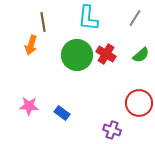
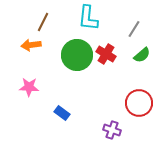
gray line: moved 1 px left, 11 px down
brown line: rotated 36 degrees clockwise
orange arrow: rotated 66 degrees clockwise
green semicircle: moved 1 px right
pink star: moved 19 px up
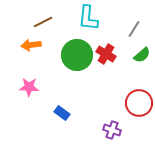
brown line: rotated 36 degrees clockwise
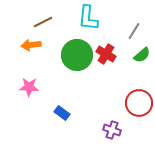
gray line: moved 2 px down
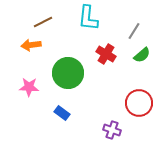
green circle: moved 9 px left, 18 px down
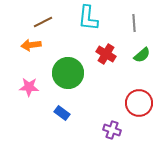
gray line: moved 8 px up; rotated 36 degrees counterclockwise
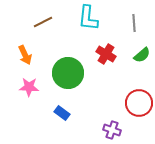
orange arrow: moved 6 px left, 10 px down; rotated 108 degrees counterclockwise
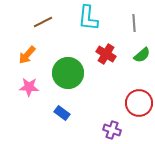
orange arrow: moved 2 px right; rotated 66 degrees clockwise
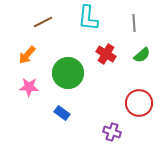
purple cross: moved 2 px down
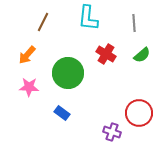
brown line: rotated 36 degrees counterclockwise
red circle: moved 10 px down
